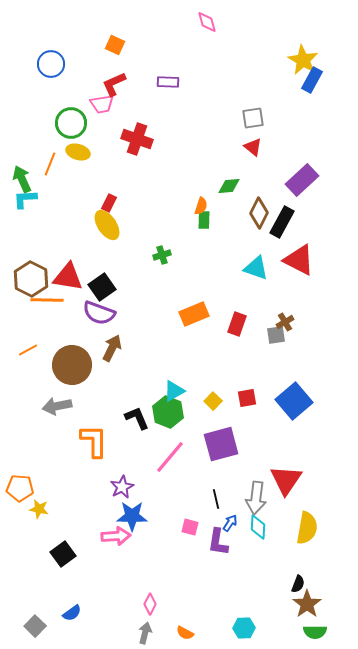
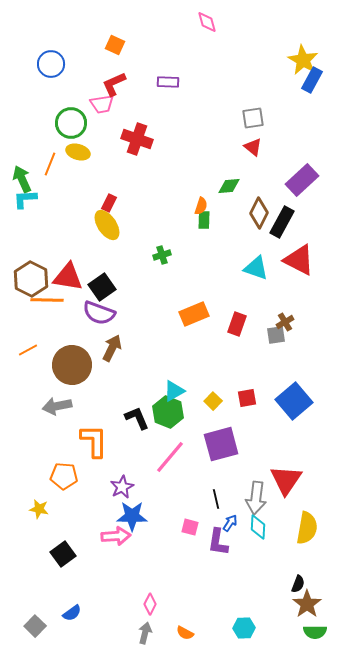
orange pentagon at (20, 488): moved 44 px right, 12 px up
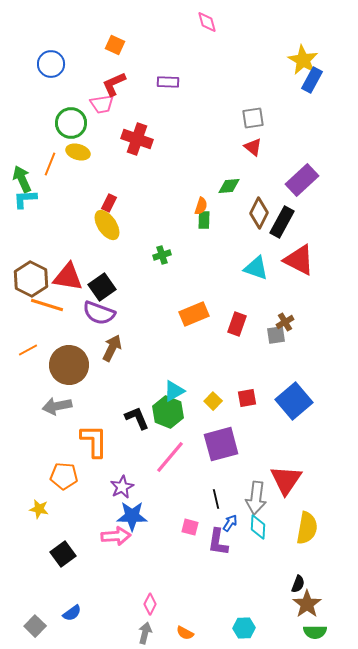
orange line at (47, 300): moved 5 px down; rotated 16 degrees clockwise
brown circle at (72, 365): moved 3 px left
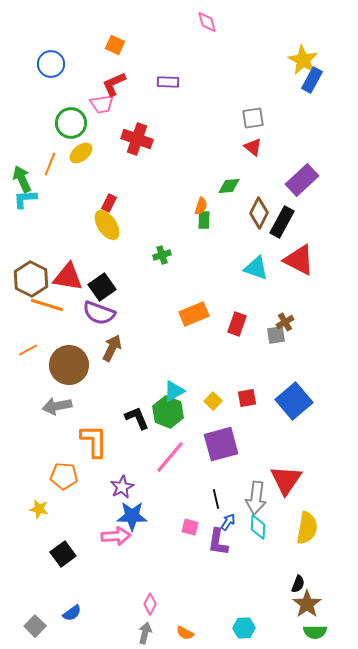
yellow ellipse at (78, 152): moved 3 px right, 1 px down; rotated 55 degrees counterclockwise
blue arrow at (230, 523): moved 2 px left, 1 px up
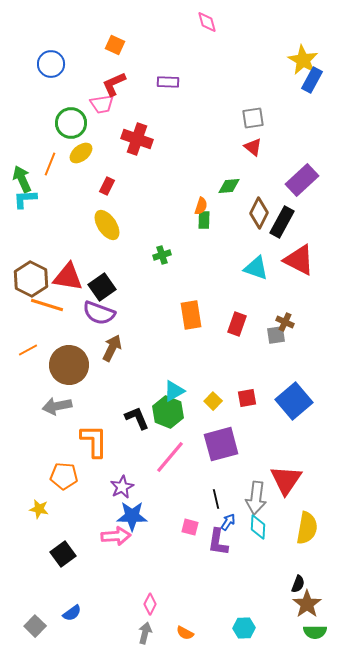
red rectangle at (109, 203): moved 2 px left, 17 px up
orange rectangle at (194, 314): moved 3 px left, 1 px down; rotated 76 degrees counterclockwise
brown cross at (285, 322): rotated 36 degrees counterclockwise
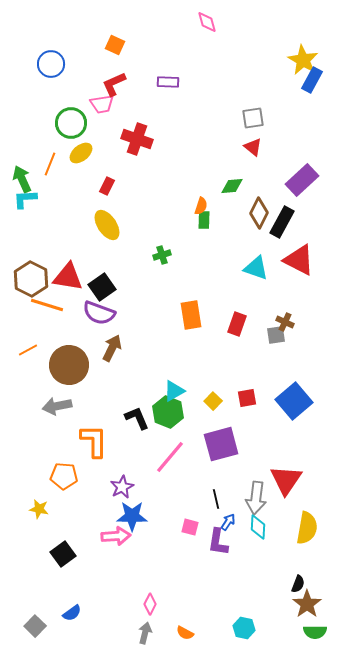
green diamond at (229, 186): moved 3 px right
cyan hexagon at (244, 628): rotated 15 degrees clockwise
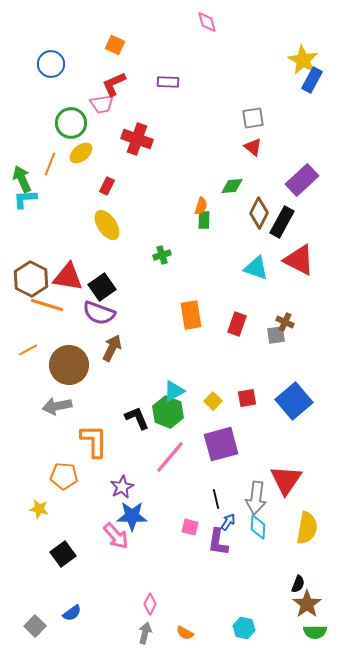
pink arrow at (116, 536): rotated 52 degrees clockwise
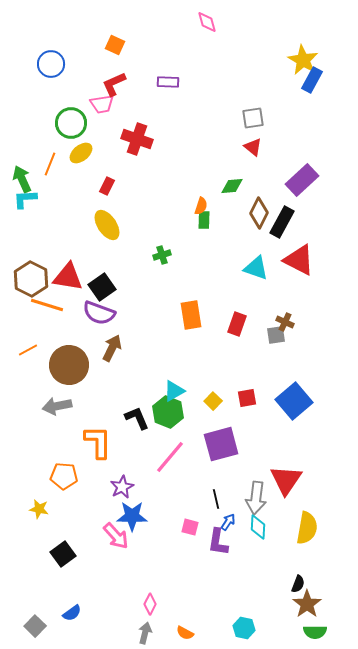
orange L-shape at (94, 441): moved 4 px right, 1 px down
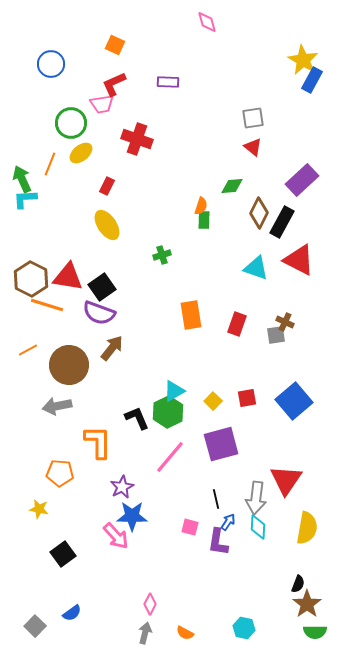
brown arrow at (112, 348): rotated 12 degrees clockwise
green hexagon at (168, 412): rotated 12 degrees clockwise
orange pentagon at (64, 476): moved 4 px left, 3 px up
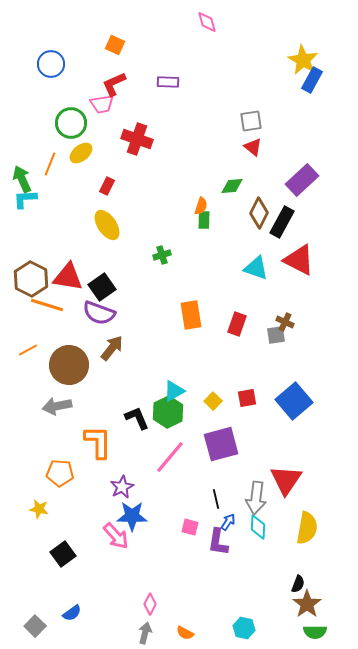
gray square at (253, 118): moved 2 px left, 3 px down
